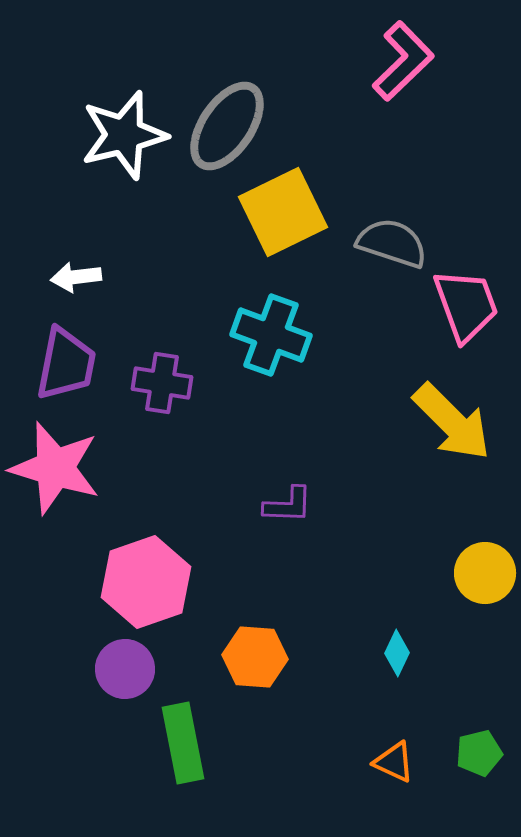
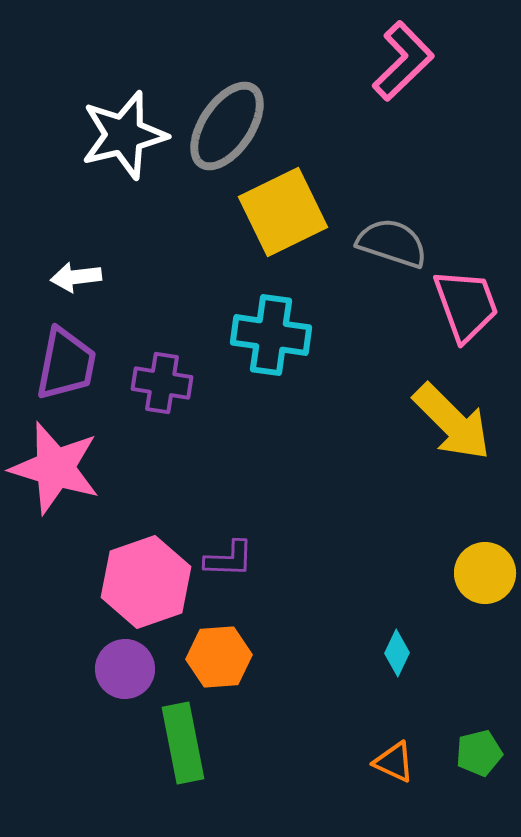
cyan cross: rotated 12 degrees counterclockwise
purple L-shape: moved 59 px left, 54 px down
orange hexagon: moved 36 px left; rotated 8 degrees counterclockwise
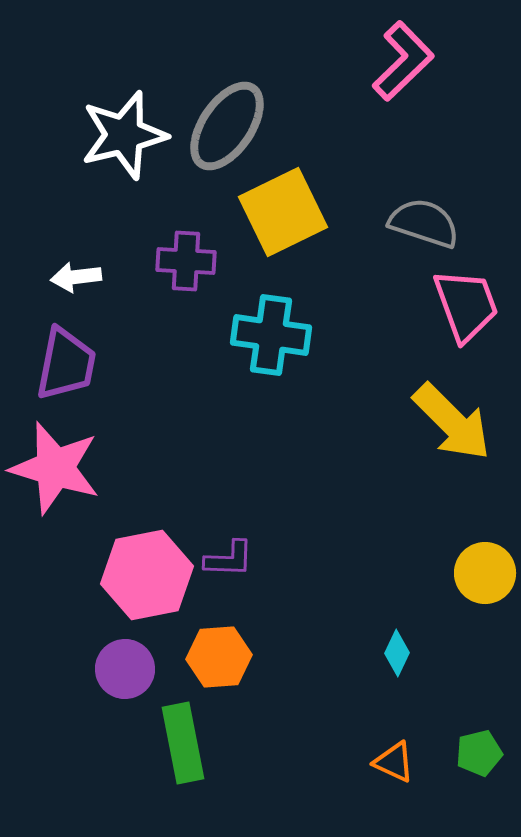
gray semicircle: moved 32 px right, 20 px up
purple cross: moved 24 px right, 122 px up; rotated 6 degrees counterclockwise
pink hexagon: moved 1 px right, 7 px up; rotated 8 degrees clockwise
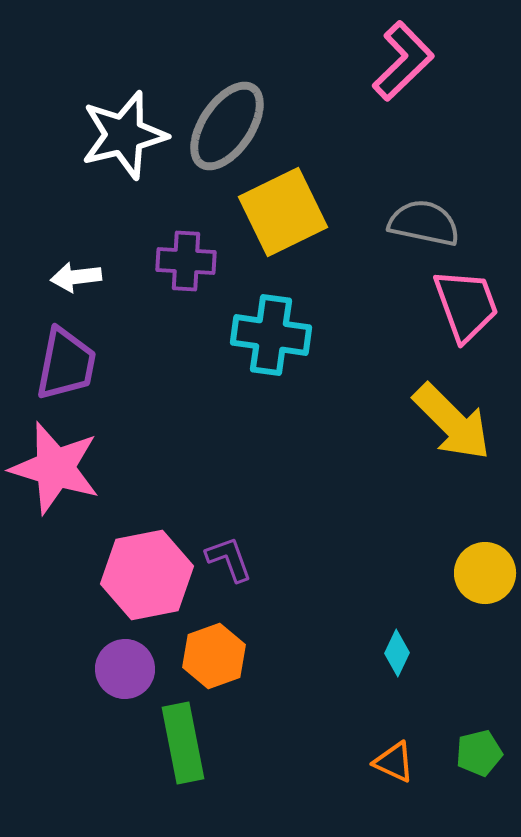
gray semicircle: rotated 6 degrees counterclockwise
purple L-shape: rotated 112 degrees counterclockwise
orange hexagon: moved 5 px left, 1 px up; rotated 16 degrees counterclockwise
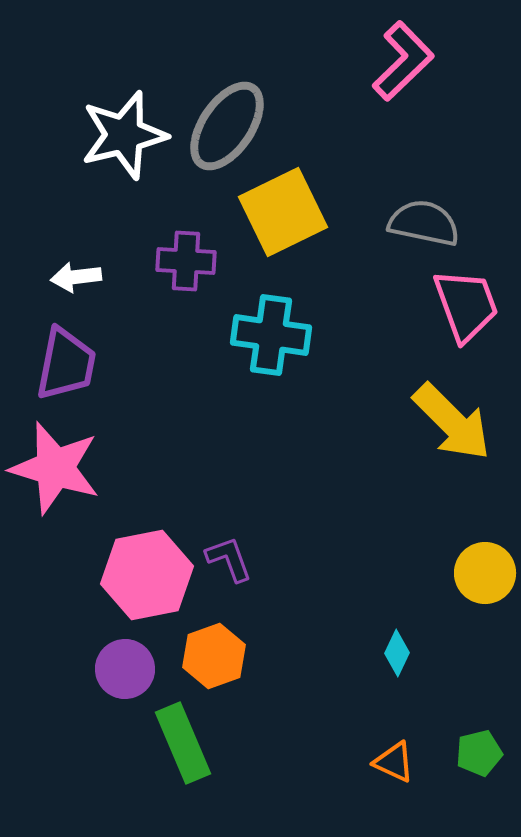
green rectangle: rotated 12 degrees counterclockwise
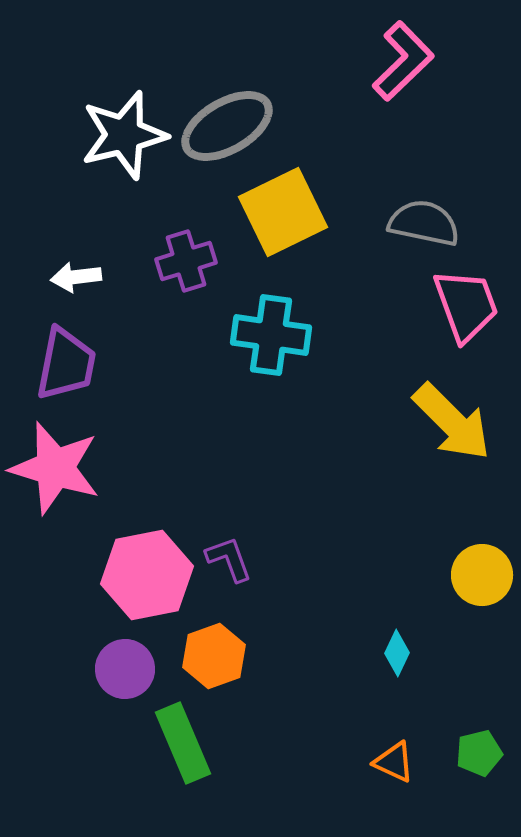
gray ellipse: rotated 26 degrees clockwise
purple cross: rotated 20 degrees counterclockwise
yellow circle: moved 3 px left, 2 px down
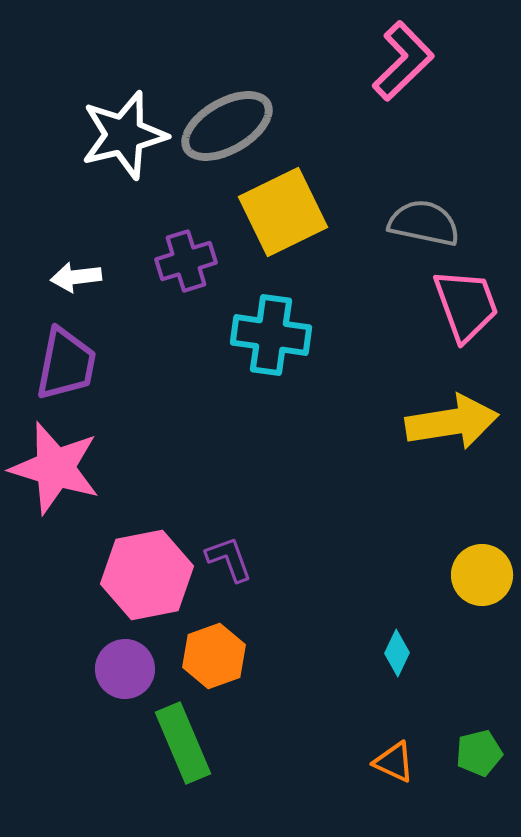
yellow arrow: rotated 54 degrees counterclockwise
